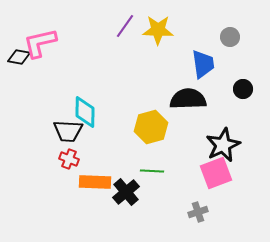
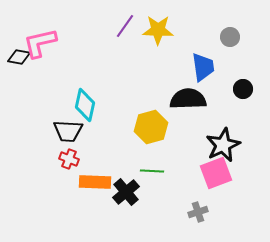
blue trapezoid: moved 3 px down
cyan diamond: moved 7 px up; rotated 12 degrees clockwise
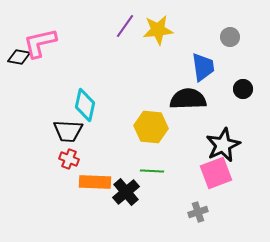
yellow star: rotated 8 degrees counterclockwise
yellow hexagon: rotated 20 degrees clockwise
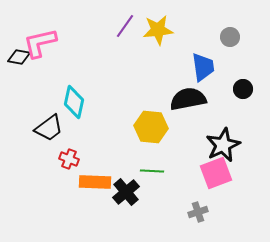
black semicircle: rotated 9 degrees counterclockwise
cyan diamond: moved 11 px left, 3 px up
black trapezoid: moved 19 px left, 3 px up; rotated 40 degrees counterclockwise
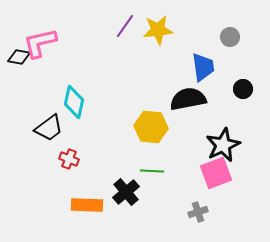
orange rectangle: moved 8 px left, 23 px down
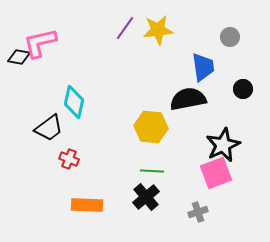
purple line: moved 2 px down
black cross: moved 20 px right, 5 px down
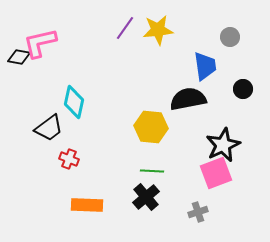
blue trapezoid: moved 2 px right, 1 px up
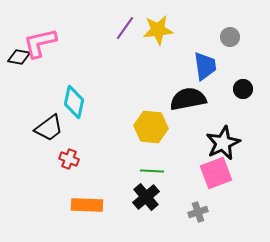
black star: moved 2 px up
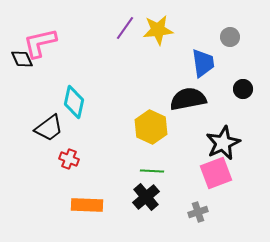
black diamond: moved 3 px right, 2 px down; rotated 55 degrees clockwise
blue trapezoid: moved 2 px left, 3 px up
yellow hexagon: rotated 20 degrees clockwise
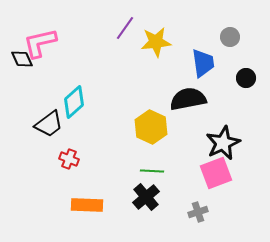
yellow star: moved 2 px left, 12 px down
black circle: moved 3 px right, 11 px up
cyan diamond: rotated 36 degrees clockwise
black trapezoid: moved 4 px up
